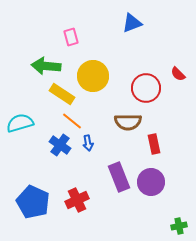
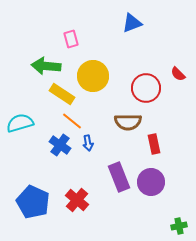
pink rectangle: moved 2 px down
red cross: rotated 25 degrees counterclockwise
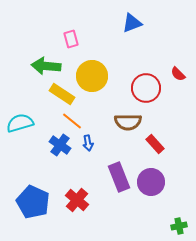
yellow circle: moved 1 px left
red rectangle: moved 1 px right; rotated 30 degrees counterclockwise
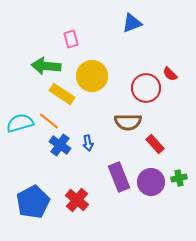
red semicircle: moved 8 px left
orange line: moved 23 px left
blue pentagon: rotated 20 degrees clockwise
green cross: moved 48 px up
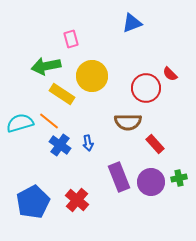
green arrow: rotated 16 degrees counterclockwise
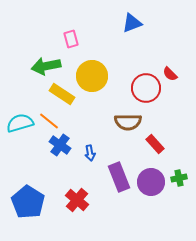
blue arrow: moved 2 px right, 10 px down
blue pentagon: moved 5 px left; rotated 12 degrees counterclockwise
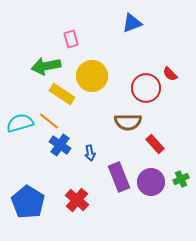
green cross: moved 2 px right, 1 px down; rotated 14 degrees counterclockwise
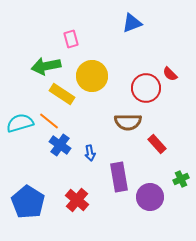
red rectangle: moved 2 px right
purple rectangle: rotated 12 degrees clockwise
purple circle: moved 1 px left, 15 px down
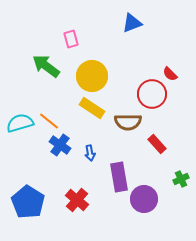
green arrow: rotated 48 degrees clockwise
red circle: moved 6 px right, 6 px down
yellow rectangle: moved 30 px right, 14 px down
purple circle: moved 6 px left, 2 px down
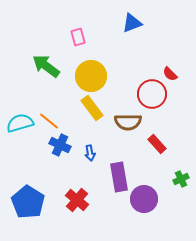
pink rectangle: moved 7 px right, 2 px up
yellow circle: moved 1 px left
yellow rectangle: rotated 20 degrees clockwise
blue cross: rotated 10 degrees counterclockwise
